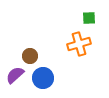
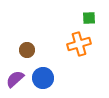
brown circle: moved 3 px left, 6 px up
purple semicircle: moved 4 px down
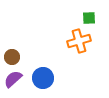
orange cross: moved 3 px up
brown circle: moved 15 px left, 7 px down
purple semicircle: moved 2 px left
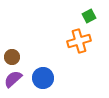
green square: moved 2 px up; rotated 24 degrees counterclockwise
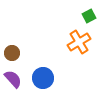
orange cross: moved 1 px down; rotated 15 degrees counterclockwise
brown circle: moved 4 px up
purple semicircle: rotated 90 degrees clockwise
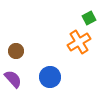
green square: moved 2 px down
brown circle: moved 4 px right, 2 px up
blue circle: moved 7 px right, 1 px up
